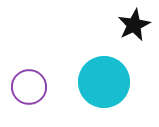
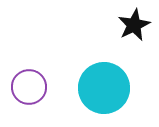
cyan circle: moved 6 px down
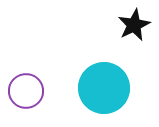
purple circle: moved 3 px left, 4 px down
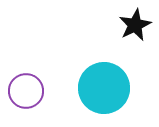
black star: moved 1 px right
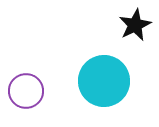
cyan circle: moved 7 px up
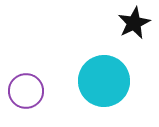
black star: moved 1 px left, 2 px up
